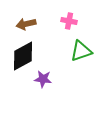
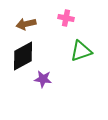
pink cross: moved 3 px left, 3 px up
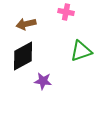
pink cross: moved 6 px up
purple star: moved 2 px down
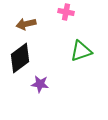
black diamond: moved 3 px left, 2 px down; rotated 8 degrees counterclockwise
purple star: moved 3 px left, 3 px down
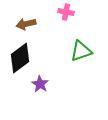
purple star: rotated 24 degrees clockwise
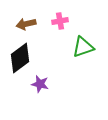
pink cross: moved 6 px left, 9 px down; rotated 21 degrees counterclockwise
green triangle: moved 2 px right, 4 px up
purple star: rotated 18 degrees counterclockwise
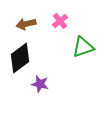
pink cross: rotated 28 degrees counterclockwise
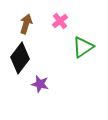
brown arrow: rotated 120 degrees clockwise
green triangle: rotated 15 degrees counterclockwise
black diamond: rotated 16 degrees counterclockwise
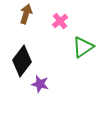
brown arrow: moved 10 px up
black diamond: moved 2 px right, 3 px down
